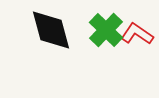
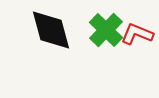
red L-shape: rotated 12 degrees counterclockwise
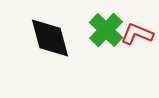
black diamond: moved 1 px left, 8 px down
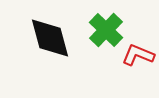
red L-shape: moved 1 px right, 21 px down
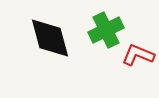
green cross: rotated 20 degrees clockwise
